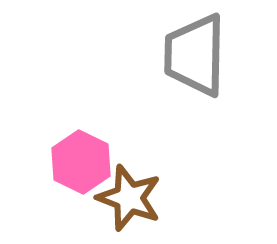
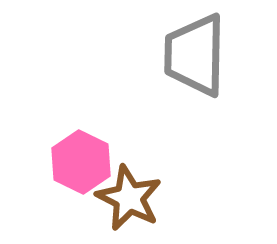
brown star: rotated 6 degrees clockwise
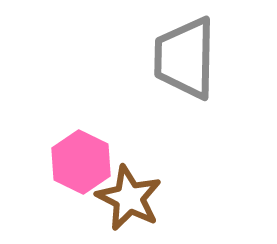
gray trapezoid: moved 10 px left, 3 px down
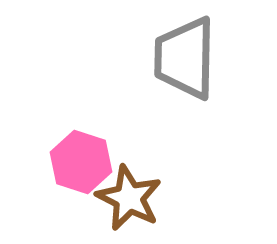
pink hexagon: rotated 8 degrees counterclockwise
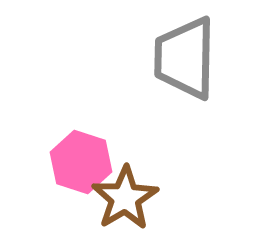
brown star: moved 4 px left; rotated 14 degrees clockwise
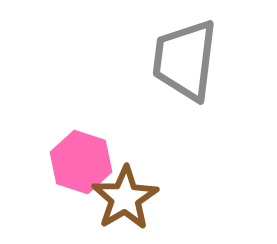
gray trapezoid: moved 2 px down; rotated 6 degrees clockwise
